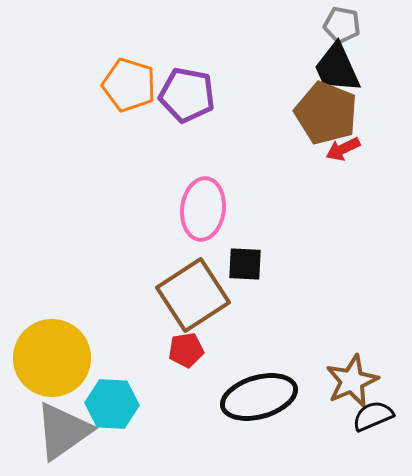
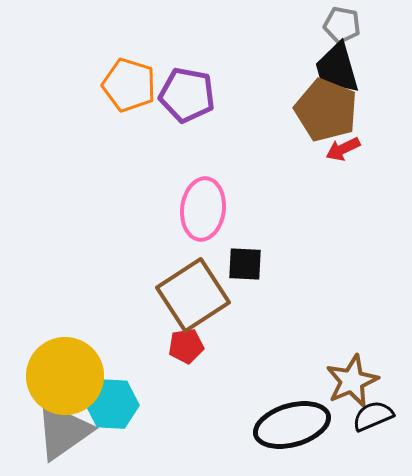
black trapezoid: rotated 8 degrees clockwise
brown pentagon: moved 3 px up
red pentagon: moved 4 px up
yellow circle: moved 13 px right, 18 px down
black ellipse: moved 33 px right, 28 px down
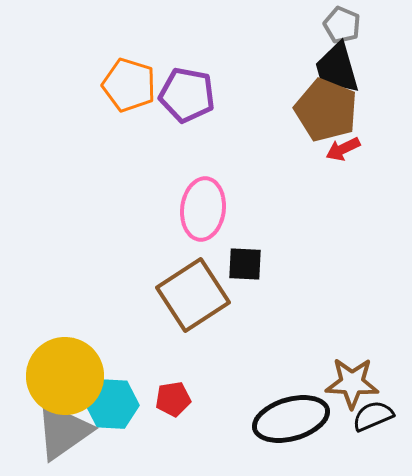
gray pentagon: rotated 12 degrees clockwise
red pentagon: moved 13 px left, 53 px down
brown star: moved 2 px down; rotated 26 degrees clockwise
black ellipse: moved 1 px left, 6 px up
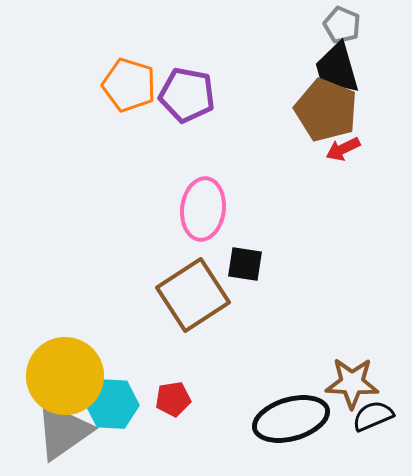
black square: rotated 6 degrees clockwise
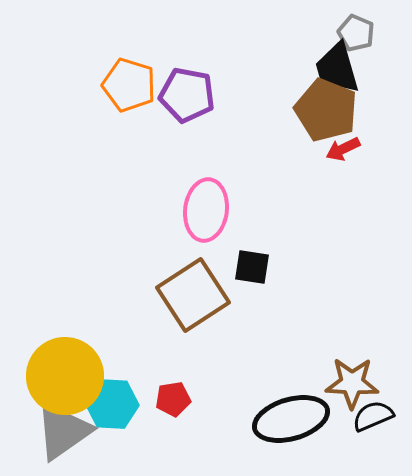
gray pentagon: moved 14 px right, 8 px down
pink ellipse: moved 3 px right, 1 px down
black square: moved 7 px right, 3 px down
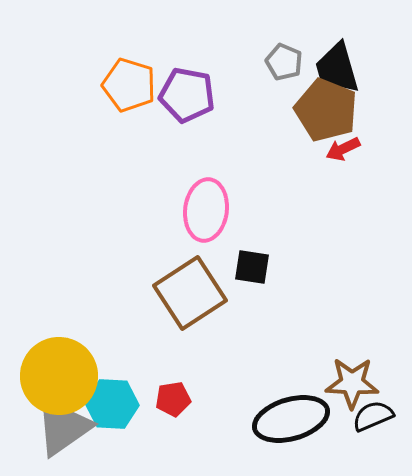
gray pentagon: moved 72 px left, 29 px down
brown square: moved 3 px left, 2 px up
yellow circle: moved 6 px left
gray triangle: moved 4 px up
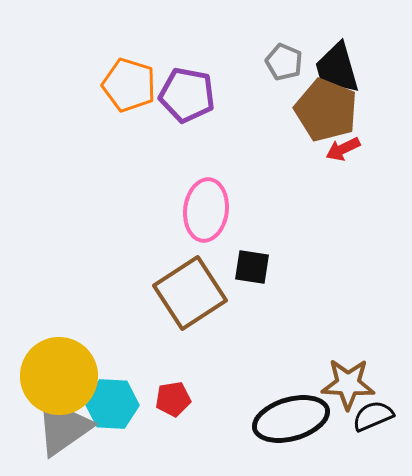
brown star: moved 4 px left, 1 px down
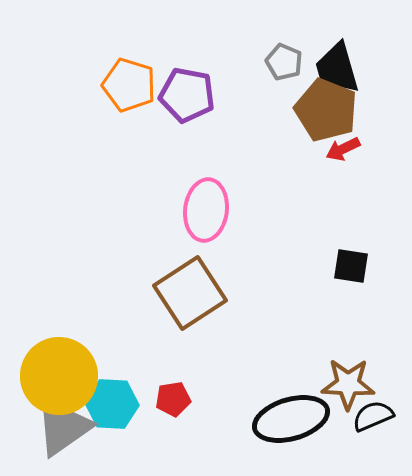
black square: moved 99 px right, 1 px up
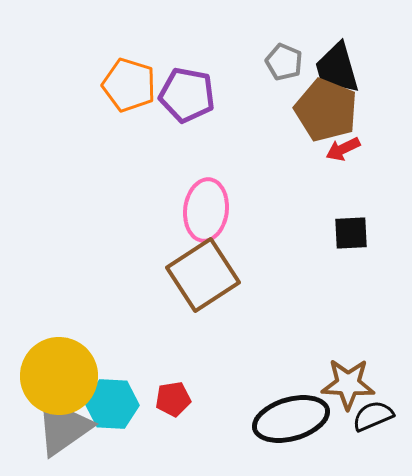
black square: moved 33 px up; rotated 12 degrees counterclockwise
brown square: moved 13 px right, 18 px up
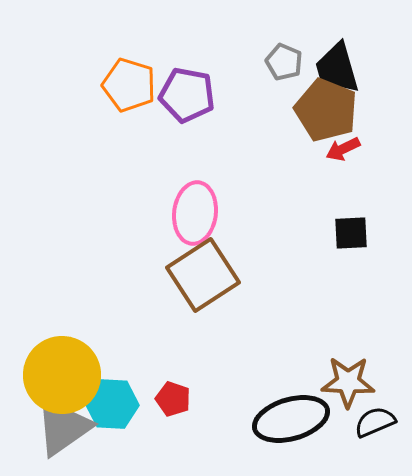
pink ellipse: moved 11 px left, 3 px down
yellow circle: moved 3 px right, 1 px up
brown star: moved 2 px up
red pentagon: rotated 28 degrees clockwise
black semicircle: moved 2 px right, 6 px down
